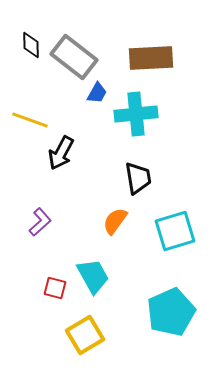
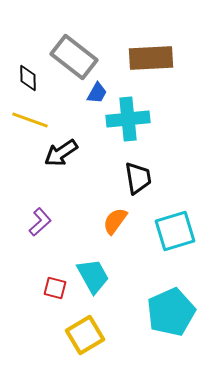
black diamond: moved 3 px left, 33 px down
cyan cross: moved 8 px left, 5 px down
black arrow: rotated 28 degrees clockwise
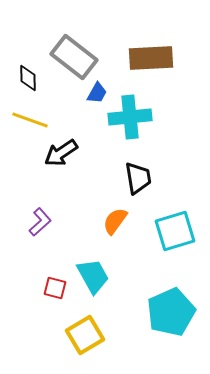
cyan cross: moved 2 px right, 2 px up
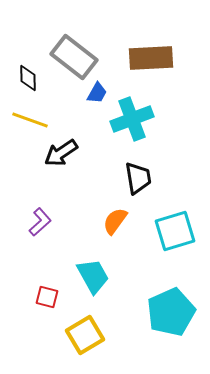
cyan cross: moved 2 px right, 2 px down; rotated 15 degrees counterclockwise
red square: moved 8 px left, 9 px down
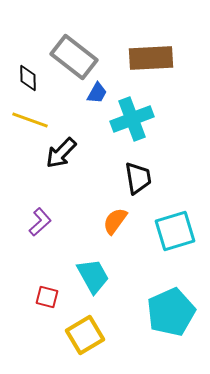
black arrow: rotated 12 degrees counterclockwise
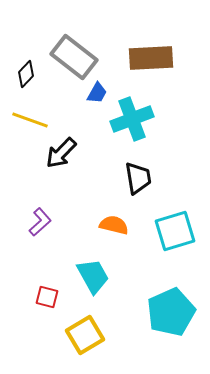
black diamond: moved 2 px left, 4 px up; rotated 44 degrees clockwise
orange semicircle: moved 1 px left, 4 px down; rotated 68 degrees clockwise
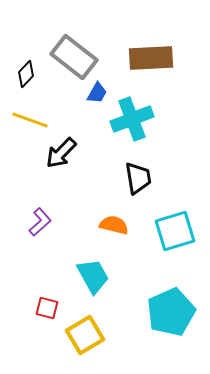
red square: moved 11 px down
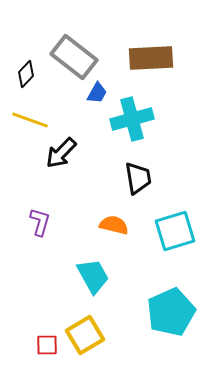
cyan cross: rotated 6 degrees clockwise
purple L-shape: rotated 32 degrees counterclockwise
red square: moved 37 px down; rotated 15 degrees counterclockwise
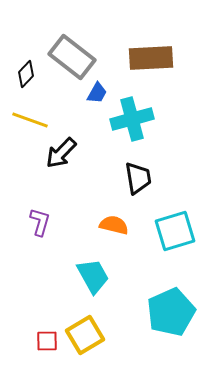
gray rectangle: moved 2 px left
red square: moved 4 px up
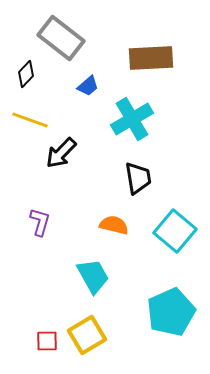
gray rectangle: moved 11 px left, 19 px up
blue trapezoid: moved 9 px left, 7 px up; rotated 20 degrees clockwise
cyan cross: rotated 15 degrees counterclockwise
cyan square: rotated 33 degrees counterclockwise
yellow square: moved 2 px right
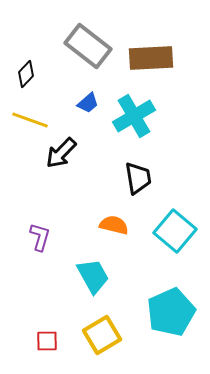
gray rectangle: moved 27 px right, 8 px down
blue trapezoid: moved 17 px down
cyan cross: moved 2 px right, 3 px up
purple L-shape: moved 15 px down
yellow square: moved 15 px right
